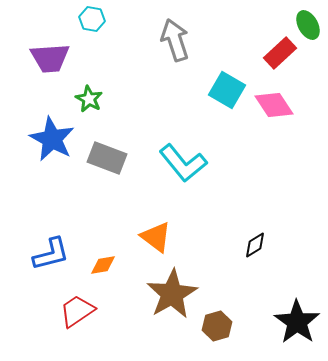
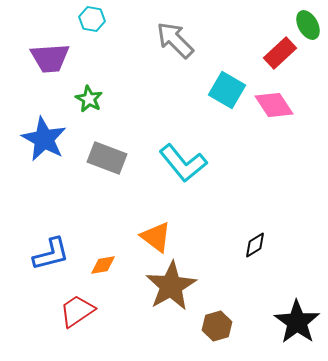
gray arrow: rotated 27 degrees counterclockwise
blue star: moved 8 px left
brown star: moved 1 px left, 8 px up
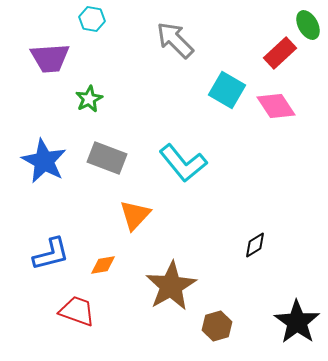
green star: rotated 16 degrees clockwise
pink diamond: moved 2 px right, 1 px down
blue star: moved 22 px down
orange triangle: moved 21 px left, 22 px up; rotated 36 degrees clockwise
red trapezoid: rotated 54 degrees clockwise
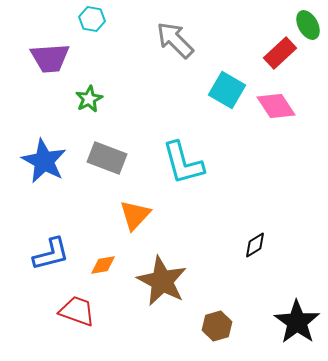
cyan L-shape: rotated 24 degrees clockwise
brown star: moved 9 px left, 5 px up; rotated 15 degrees counterclockwise
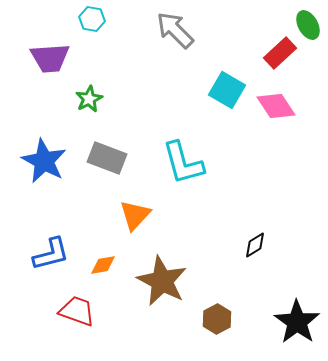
gray arrow: moved 10 px up
brown hexagon: moved 7 px up; rotated 12 degrees counterclockwise
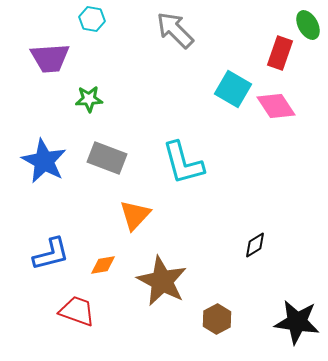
red rectangle: rotated 28 degrees counterclockwise
cyan square: moved 6 px right, 1 px up
green star: rotated 24 degrees clockwise
black star: rotated 27 degrees counterclockwise
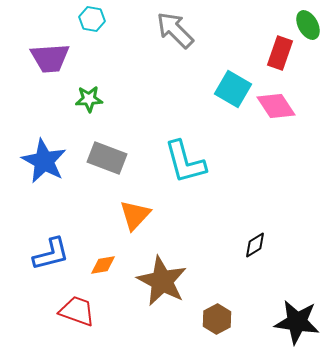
cyan L-shape: moved 2 px right, 1 px up
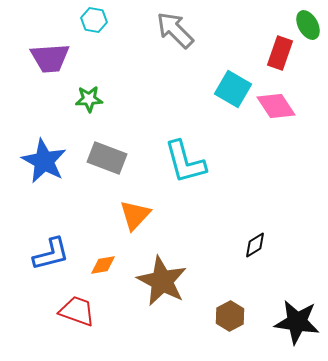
cyan hexagon: moved 2 px right, 1 px down
brown hexagon: moved 13 px right, 3 px up
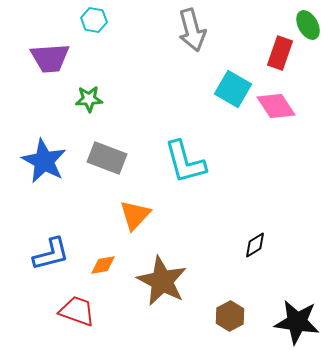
gray arrow: moved 17 px right; rotated 150 degrees counterclockwise
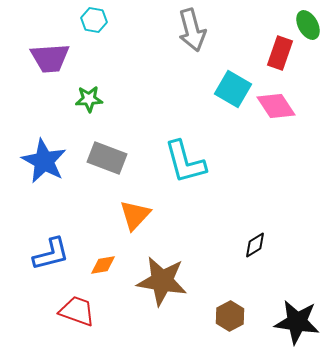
brown star: rotated 18 degrees counterclockwise
